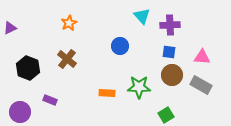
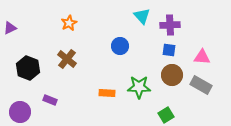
blue square: moved 2 px up
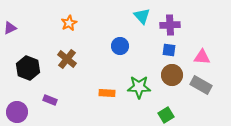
purple circle: moved 3 px left
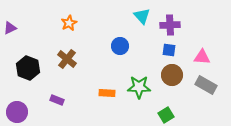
gray rectangle: moved 5 px right
purple rectangle: moved 7 px right
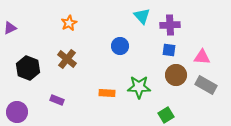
brown circle: moved 4 px right
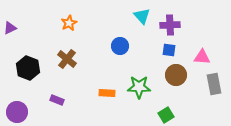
gray rectangle: moved 8 px right, 1 px up; rotated 50 degrees clockwise
